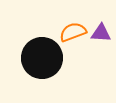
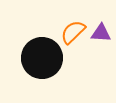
orange semicircle: rotated 24 degrees counterclockwise
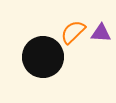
black circle: moved 1 px right, 1 px up
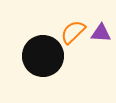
black circle: moved 1 px up
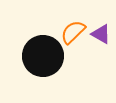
purple triangle: moved 1 px down; rotated 25 degrees clockwise
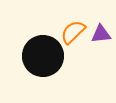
purple triangle: rotated 35 degrees counterclockwise
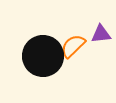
orange semicircle: moved 14 px down
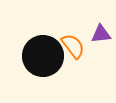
orange semicircle: rotated 96 degrees clockwise
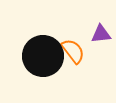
orange semicircle: moved 5 px down
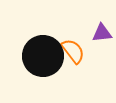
purple triangle: moved 1 px right, 1 px up
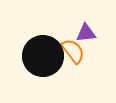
purple triangle: moved 16 px left
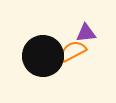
orange semicircle: rotated 80 degrees counterclockwise
